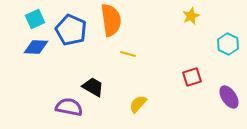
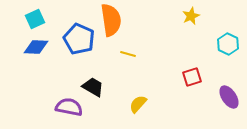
blue pentagon: moved 8 px right, 9 px down
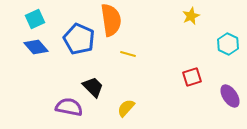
blue diamond: rotated 45 degrees clockwise
black trapezoid: rotated 15 degrees clockwise
purple ellipse: moved 1 px right, 1 px up
yellow semicircle: moved 12 px left, 4 px down
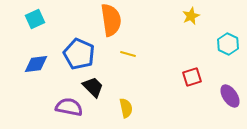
blue pentagon: moved 15 px down
blue diamond: moved 17 px down; rotated 55 degrees counterclockwise
yellow semicircle: rotated 126 degrees clockwise
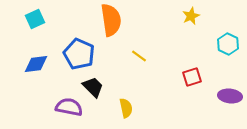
yellow line: moved 11 px right, 2 px down; rotated 21 degrees clockwise
purple ellipse: rotated 50 degrees counterclockwise
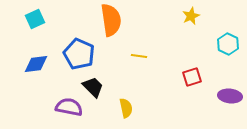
yellow line: rotated 28 degrees counterclockwise
